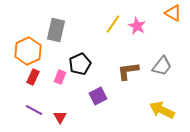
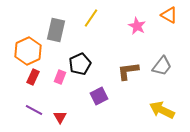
orange triangle: moved 4 px left, 2 px down
yellow line: moved 22 px left, 6 px up
purple square: moved 1 px right
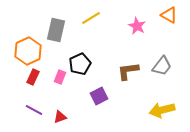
yellow line: rotated 24 degrees clockwise
yellow arrow: rotated 40 degrees counterclockwise
red triangle: rotated 40 degrees clockwise
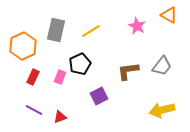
yellow line: moved 13 px down
orange hexagon: moved 5 px left, 5 px up
